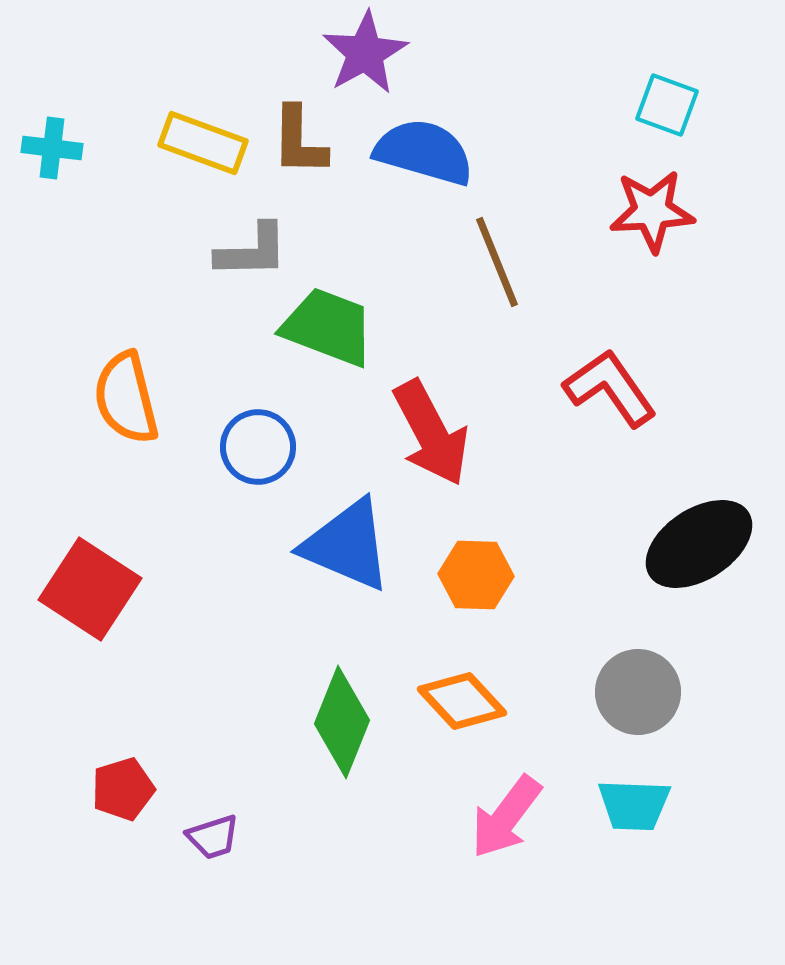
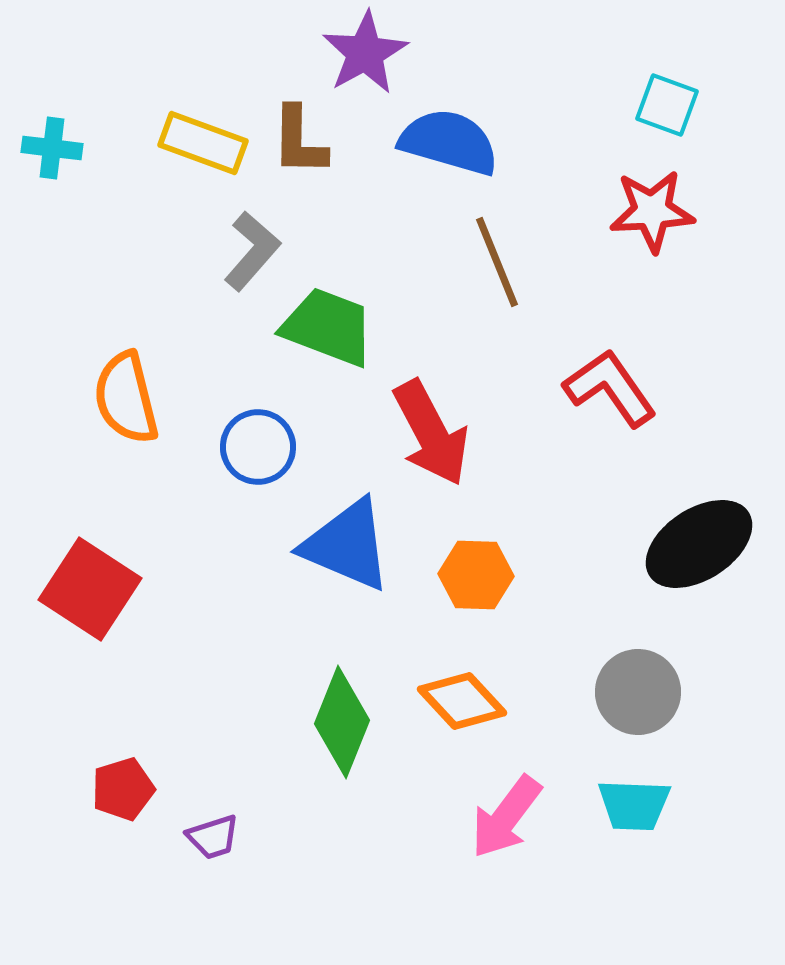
blue semicircle: moved 25 px right, 10 px up
gray L-shape: rotated 48 degrees counterclockwise
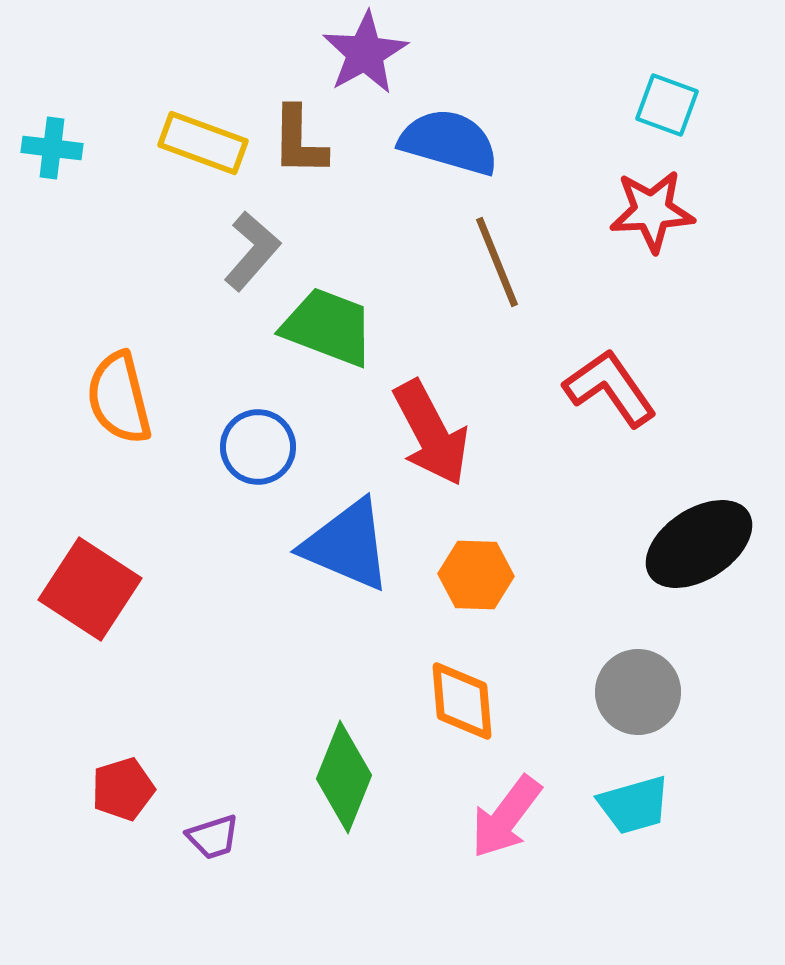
orange semicircle: moved 7 px left
orange diamond: rotated 38 degrees clockwise
green diamond: moved 2 px right, 55 px down
cyan trapezoid: rotated 18 degrees counterclockwise
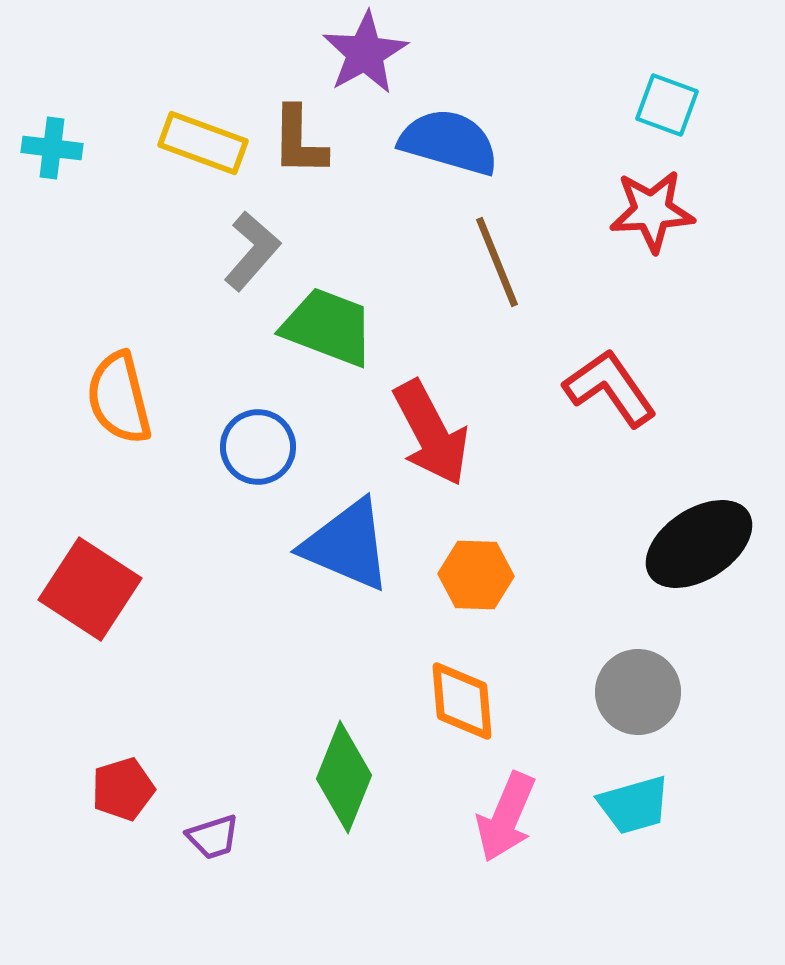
pink arrow: rotated 14 degrees counterclockwise
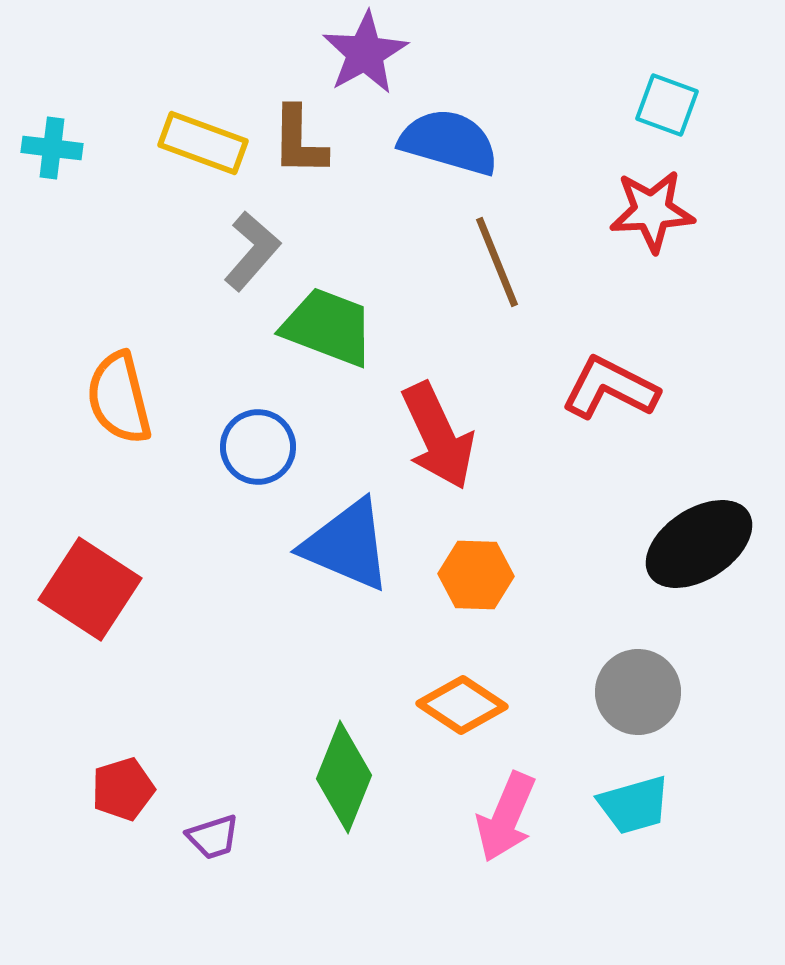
red L-shape: rotated 28 degrees counterclockwise
red arrow: moved 7 px right, 3 px down; rotated 3 degrees clockwise
orange diamond: moved 4 px down; rotated 52 degrees counterclockwise
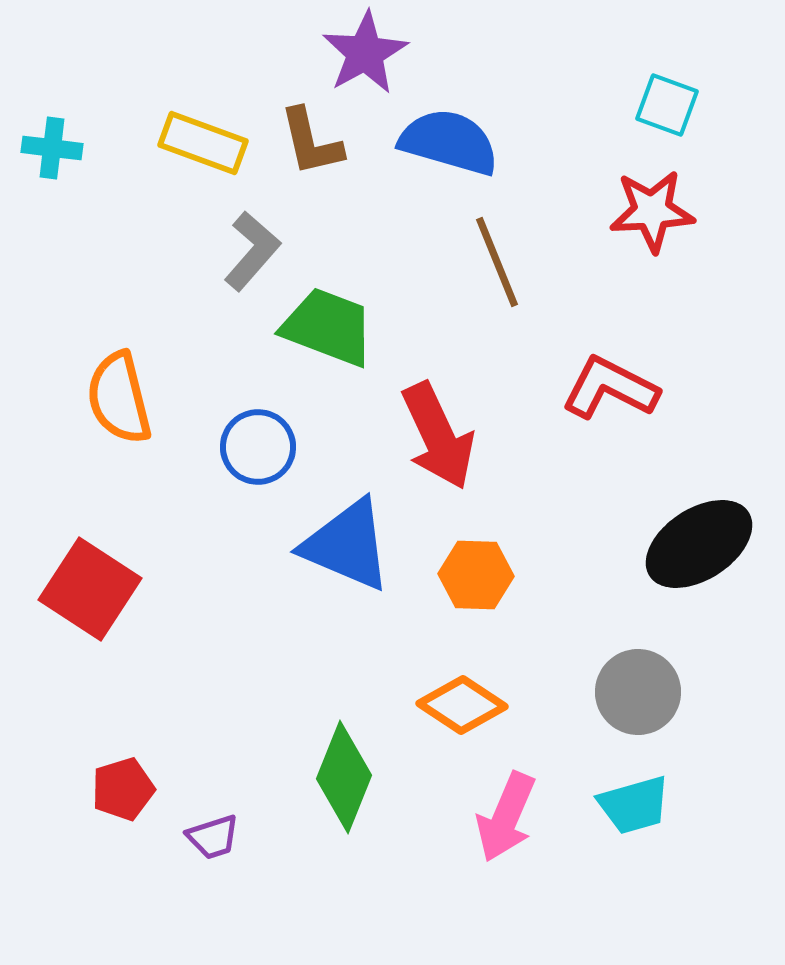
brown L-shape: moved 12 px right, 1 px down; rotated 14 degrees counterclockwise
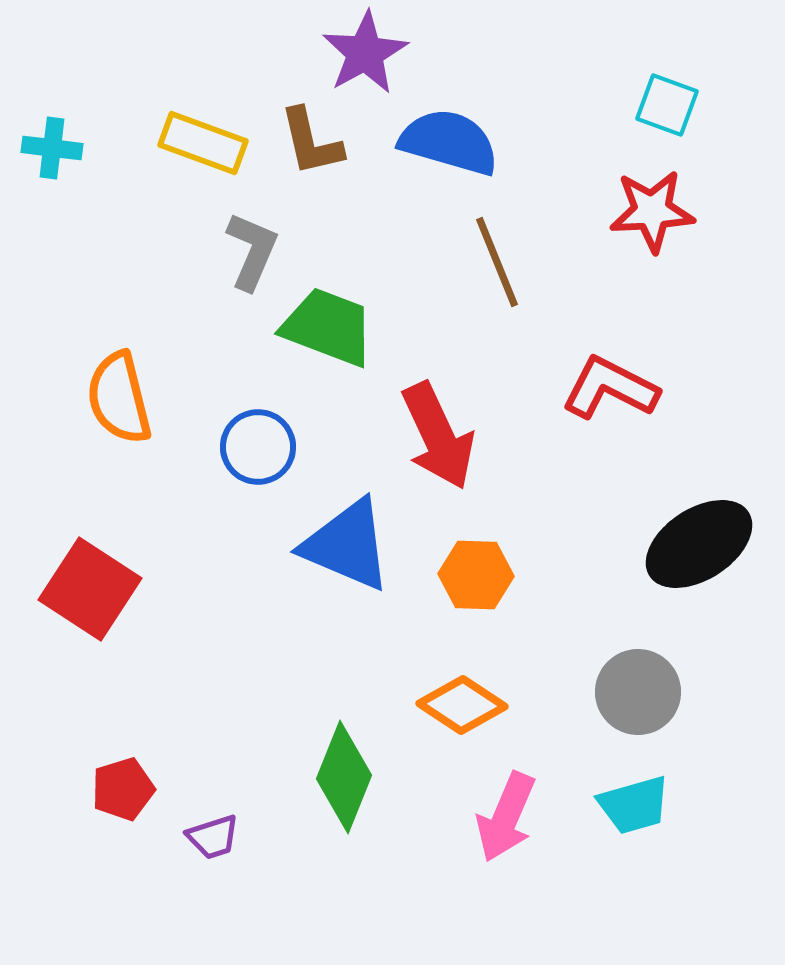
gray L-shape: rotated 18 degrees counterclockwise
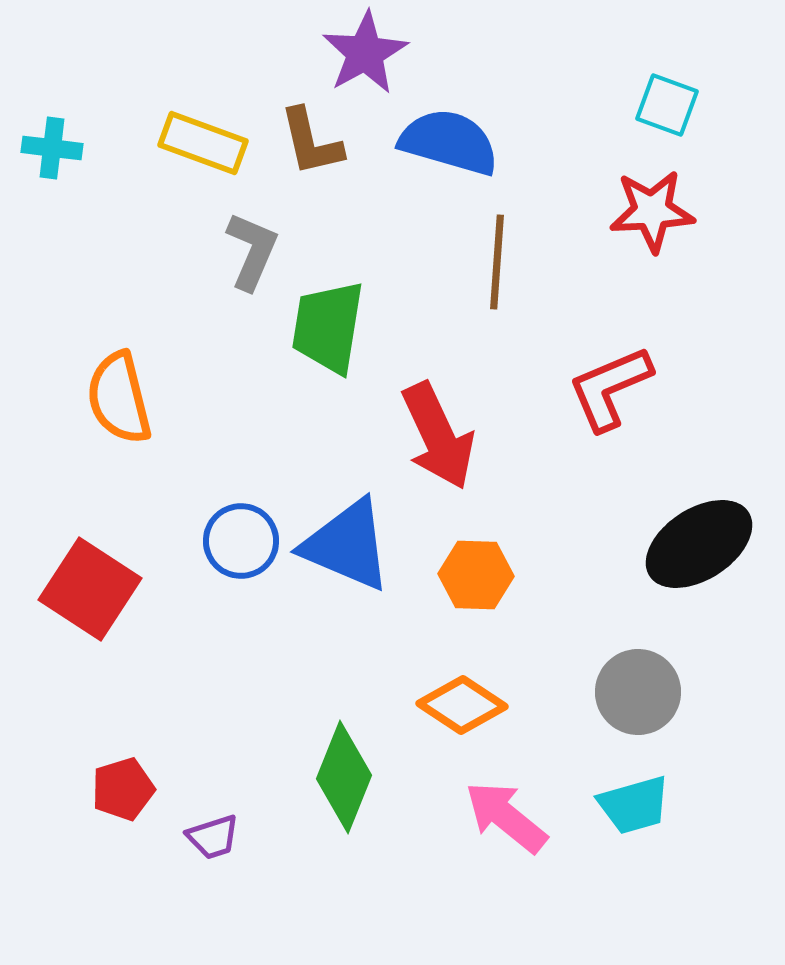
brown line: rotated 26 degrees clockwise
green trapezoid: rotated 102 degrees counterclockwise
red L-shape: rotated 50 degrees counterclockwise
blue circle: moved 17 px left, 94 px down
pink arrow: rotated 106 degrees clockwise
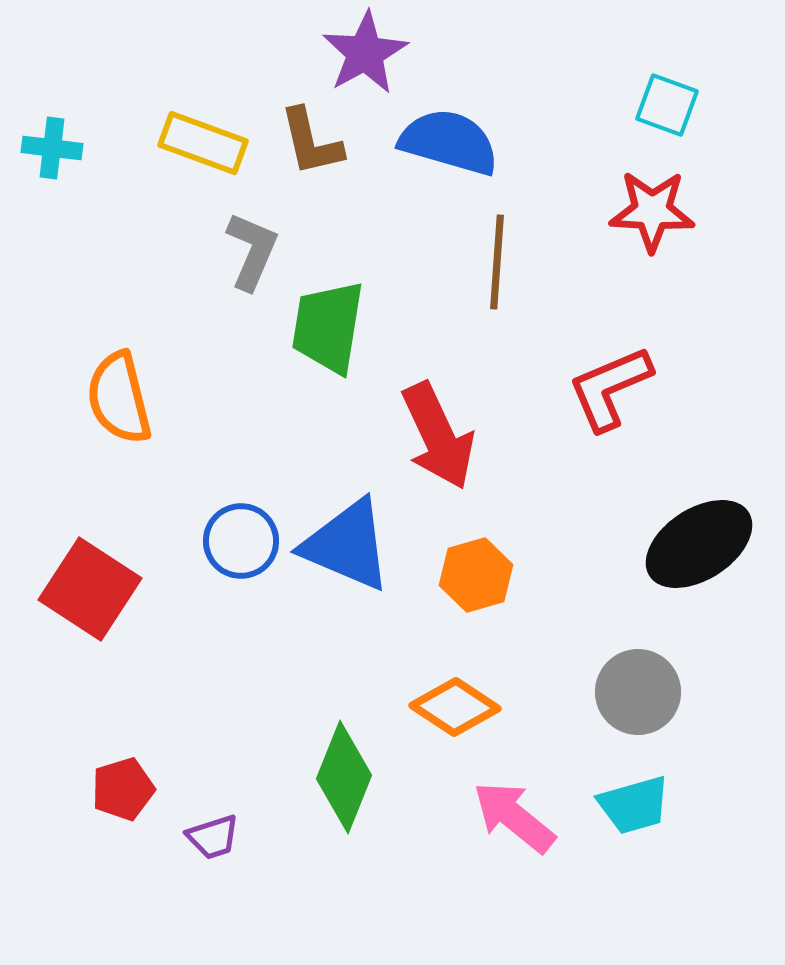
red star: rotated 6 degrees clockwise
orange hexagon: rotated 18 degrees counterclockwise
orange diamond: moved 7 px left, 2 px down
pink arrow: moved 8 px right
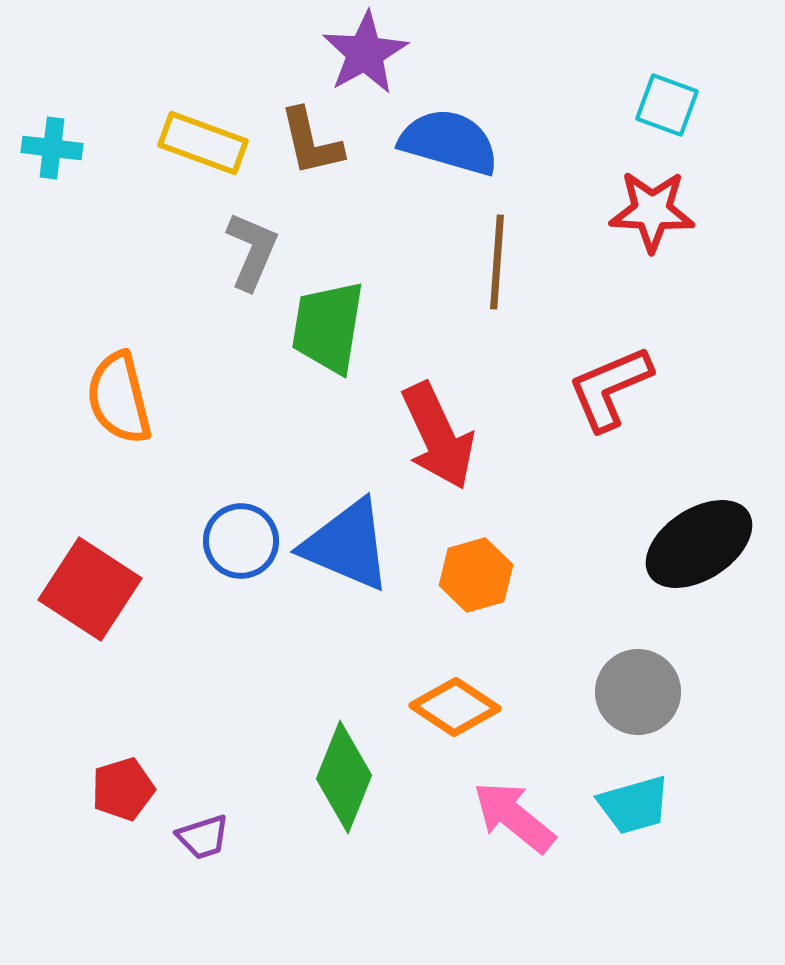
purple trapezoid: moved 10 px left
